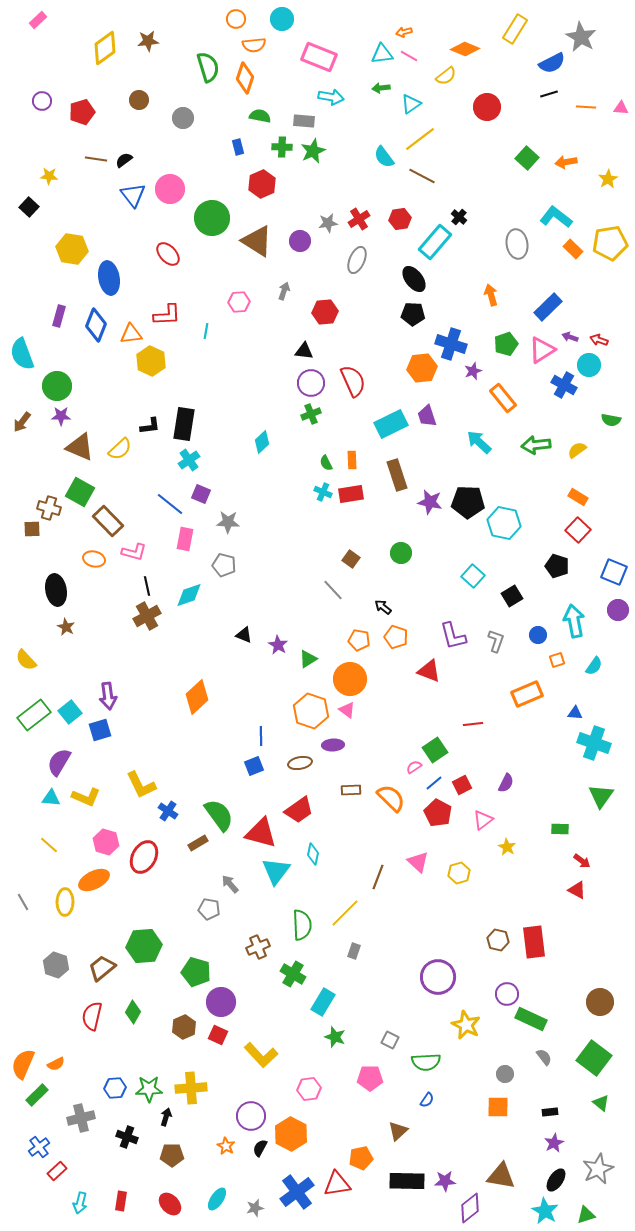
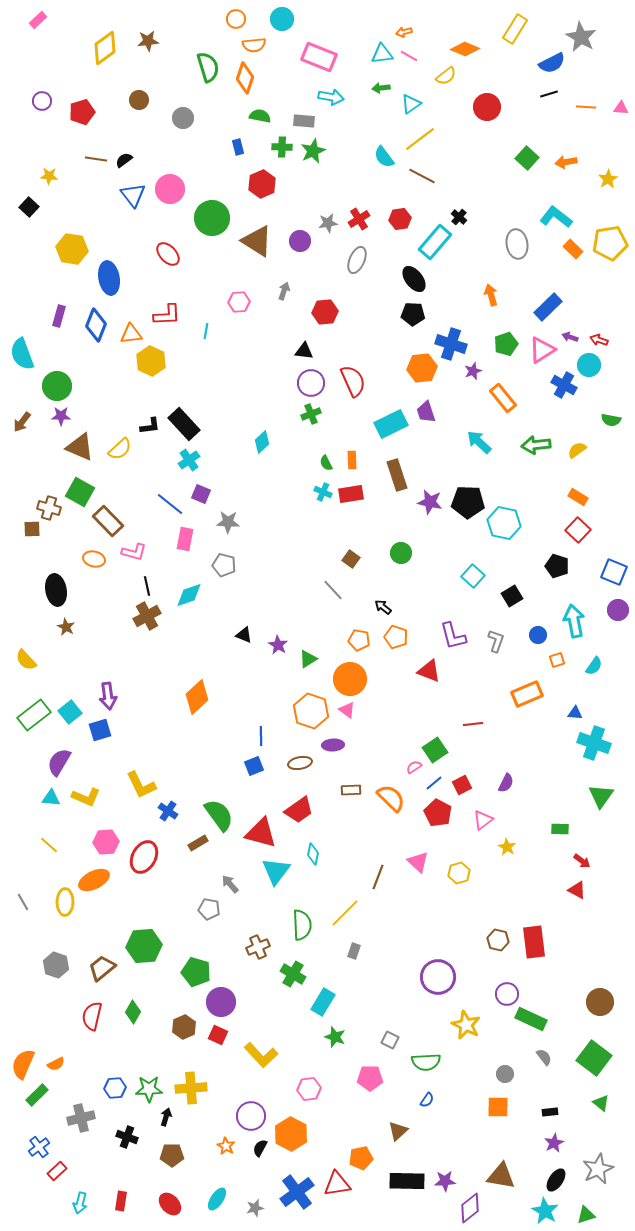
purple trapezoid at (427, 416): moved 1 px left, 4 px up
black rectangle at (184, 424): rotated 52 degrees counterclockwise
pink hexagon at (106, 842): rotated 20 degrees counterclockwise
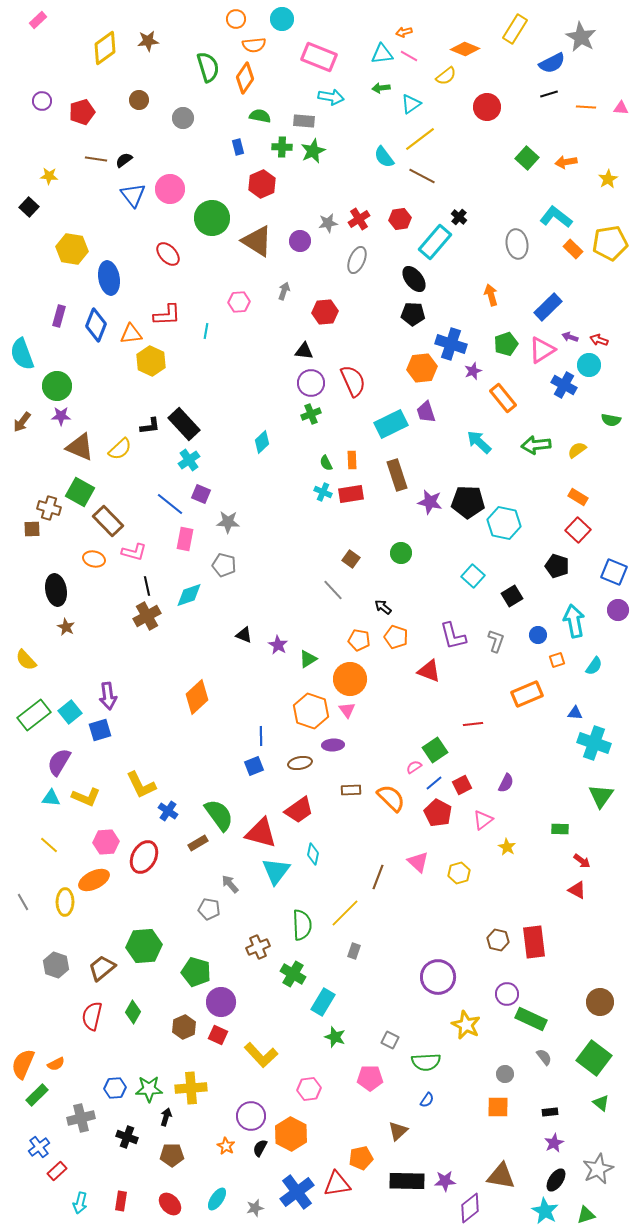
orange diamond at (245, 78): rotated 16 degrees clockwise
pink triangle at (347, 710): rotated 18 degrees clockwise
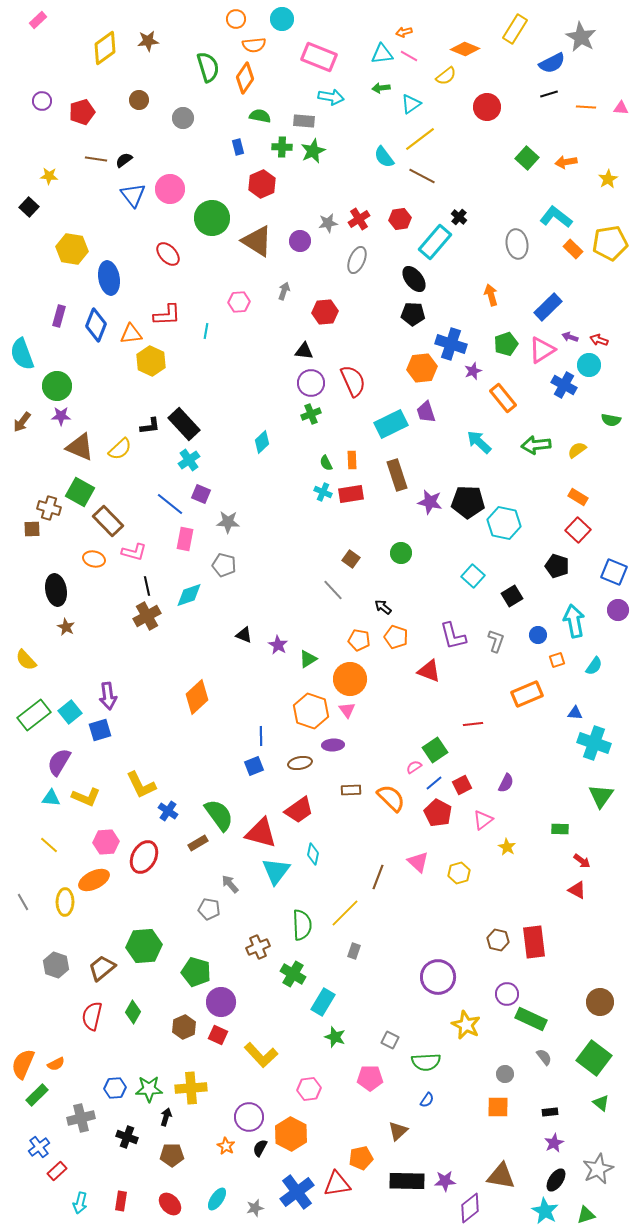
purple circle at (251, 1116): moved 2 px left, 1 px down
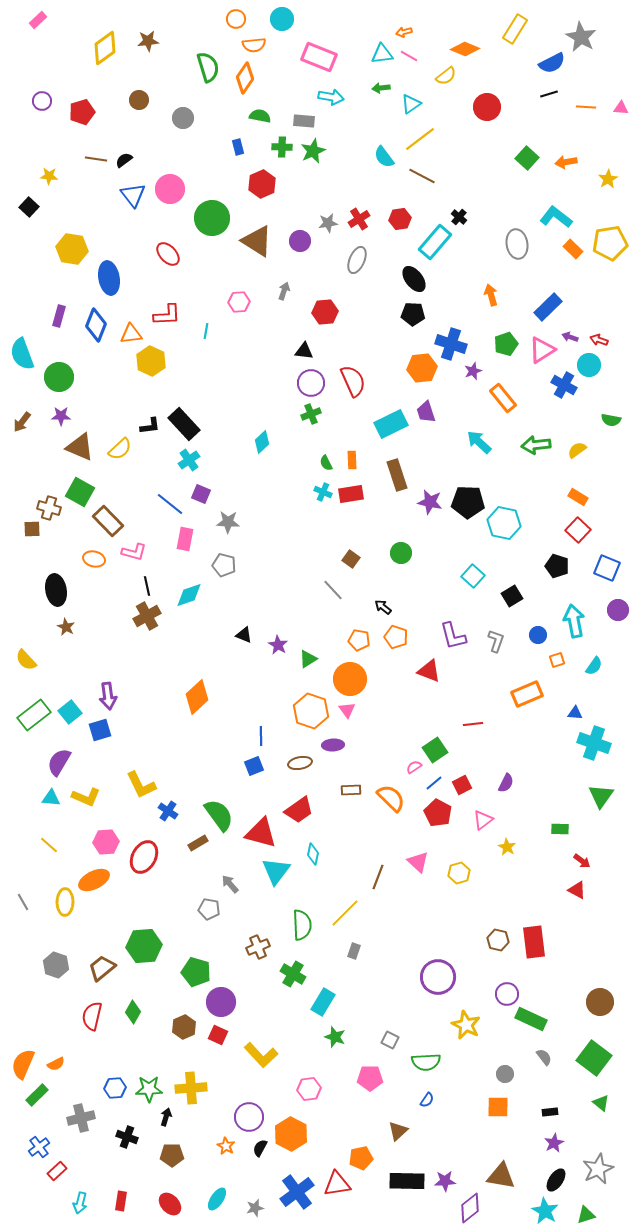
green circle at (57, 386): moved 2 px right, 9 px up
blue square at (614, 572): moved 7 px left, 4 px up
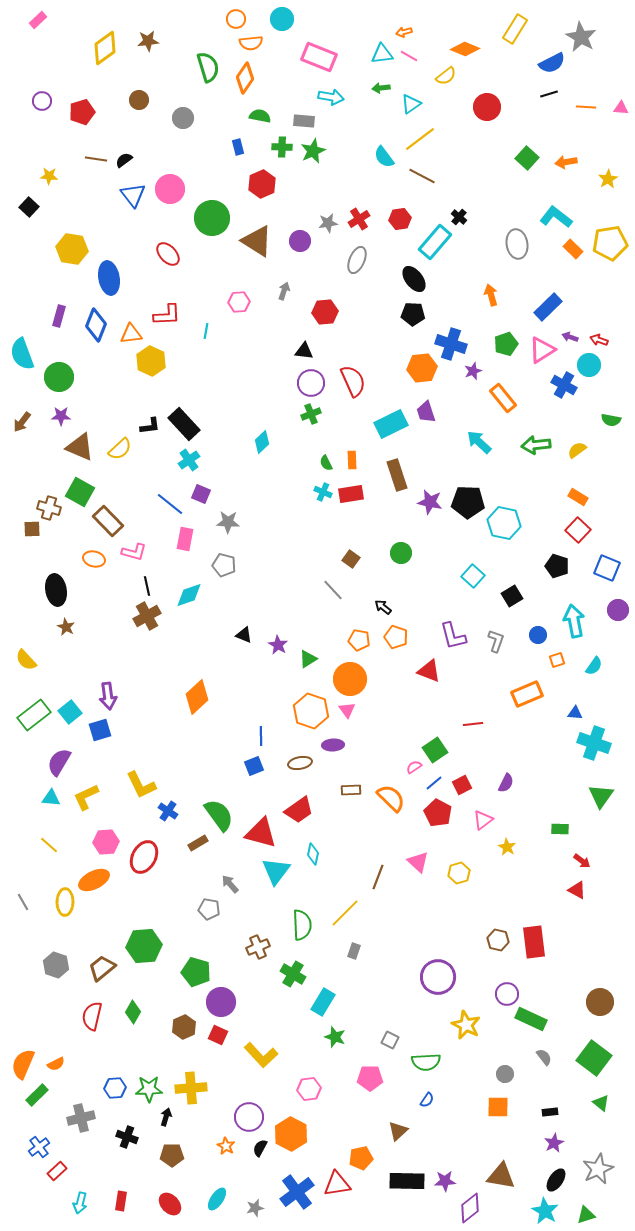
orange semicircle at (254, 45): moved 3 px left, 2 px up
yellow L-shape at (86, 797): rotated 132 degrees clockwise
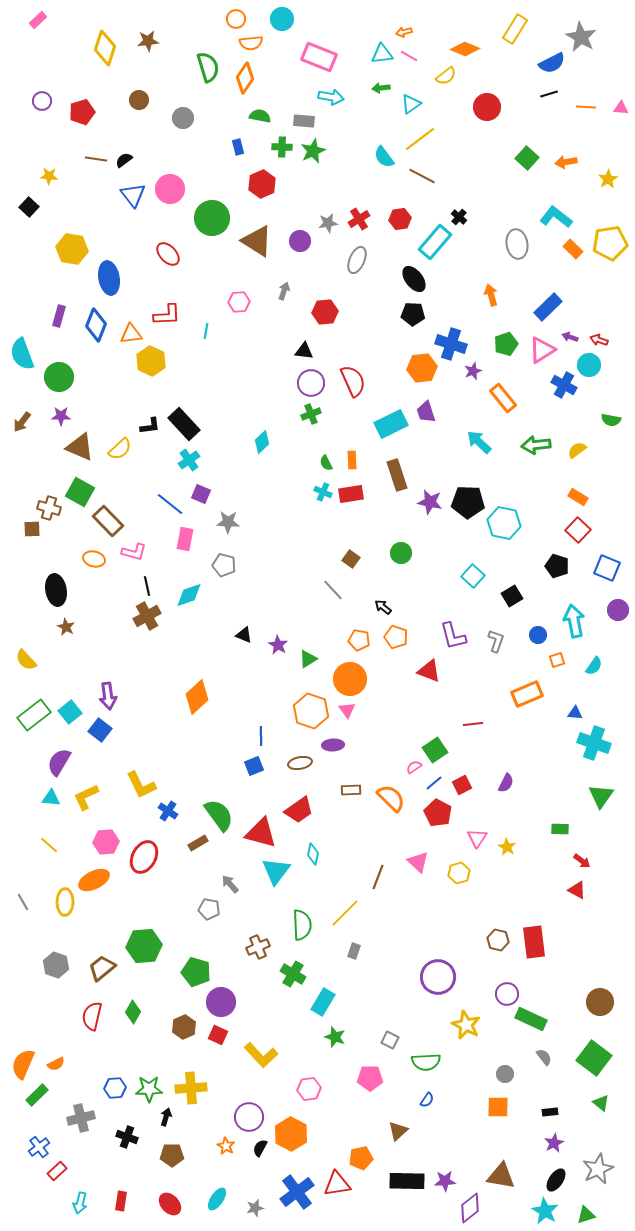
yellow diamond at (105, 48): rotated 36 degrees counterclockwise
blue square at (100, 730): rotated 35 degrees counterclockwise
pink triangle at (483, 820): moved 6 px left, 18 px down; rotated 20 degrees counterclockwise
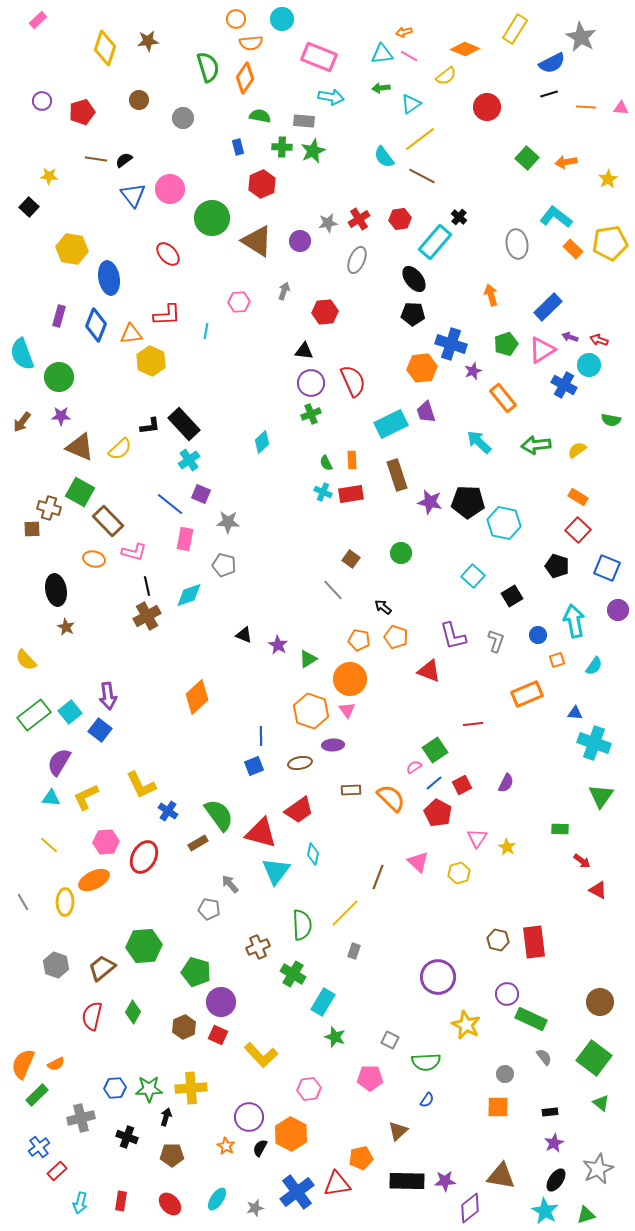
red triangle at (577, 890): moved 21 px right
